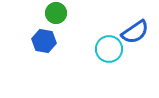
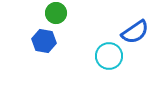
cyan circle: moved 7 px down
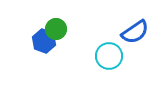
green circle: moved 16 px down
blue hexagon: rotated 10 degrees clockwise
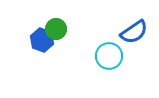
blue semicircle: moved 1 px left
blue hexagon: moved 2 px left, 1 px up
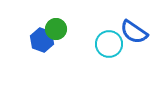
blue semicircle: rotated 68 degrees clockwise
cyan circle: moved 12 px up
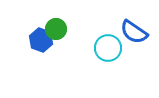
blue hexagon: moved 1 px left
cyan circle: moved 1 px left, 4 px down
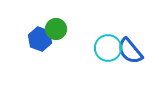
blue semicircle: moved 4 px left, 19 px down; rotated 16 degrees clockwise
blue hexagon: moved 1 px left, 1 px up
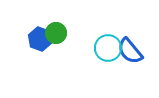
green circle: moved 4 px down
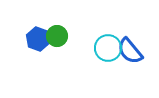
green circle: moved 1 px right, 3 px down
blue hexagon: moved 2 px left
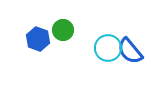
green circle: moved 6 px right, 6 px up
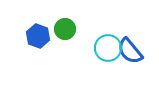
green circle: moved 2 px right, 1 px up
blue hexagon: moved 3 px up
